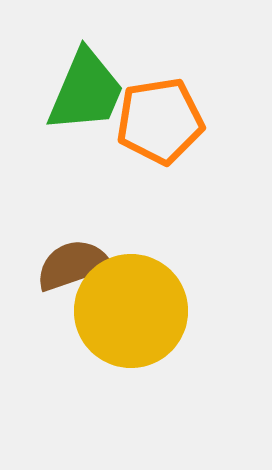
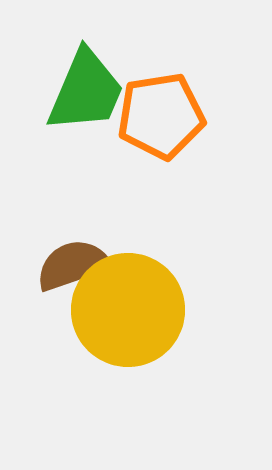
orange pentagon: moved 1 px right, 5 px up
yellow circle: moved 3 px left, 1 px up
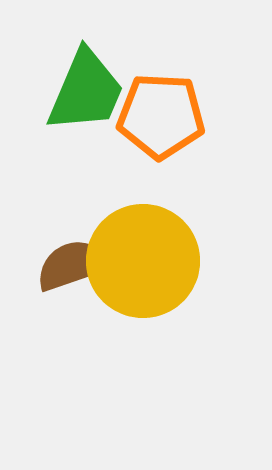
orange pentagon: rotated 12 degrees clockwise
yellow circle: moved 15 px right, 49 px up
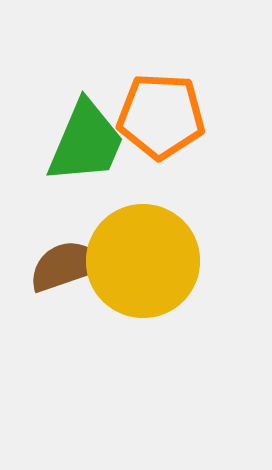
green trapezoid: moved 51 px down
brown semicircle: moved 7 px left, 1 px down
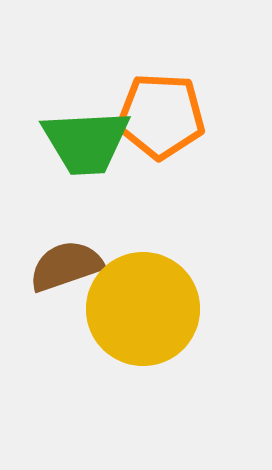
green trapezoid: rotated 64 degrees clockwise
yellow circle: moved 48 px down
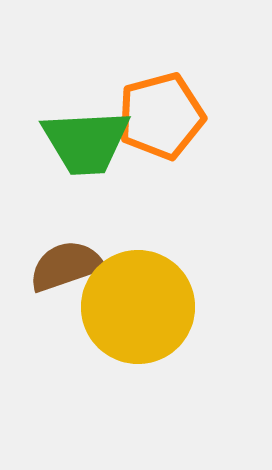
orange pentagon: rotated 18 degrees counterclockwise
yellow circle: moved 5 px left, 2 px up
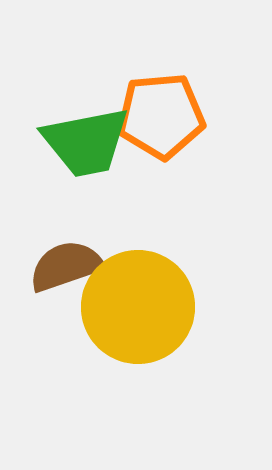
orange pentagon: rotated 10 degrees clockwise
green trapezoid: rotated 8 degrees counterclockwise
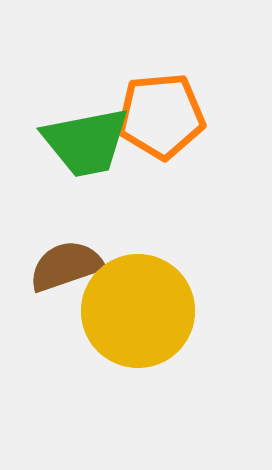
yellow circle: moved 4 px down
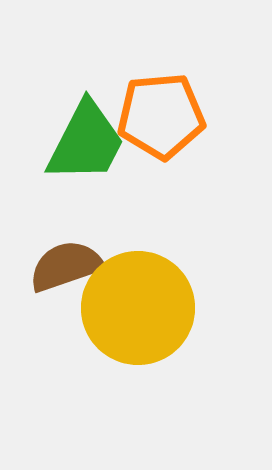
green trapezoid: rotated 52 degrees counterclockwise
yellow circle: moved 3 px up
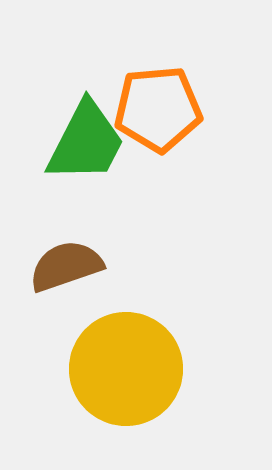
orange pentagon: moved 3 px left, 7 px up
yellow circle: moved 12 px left, 61 px down
